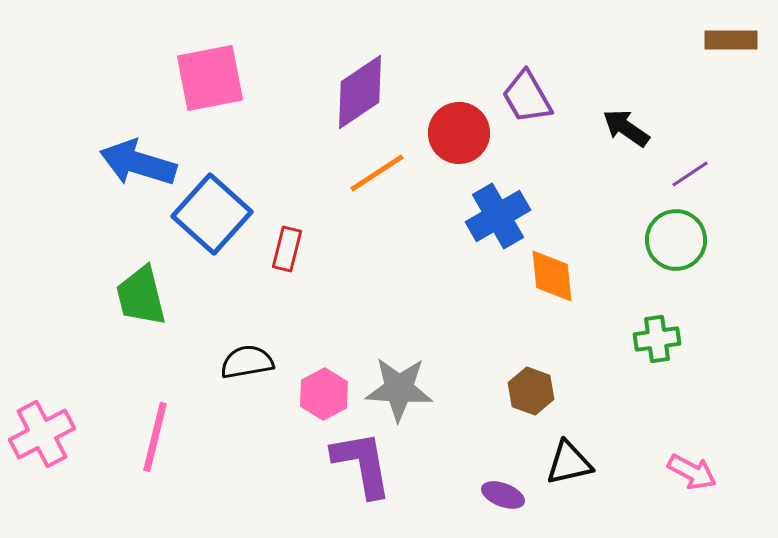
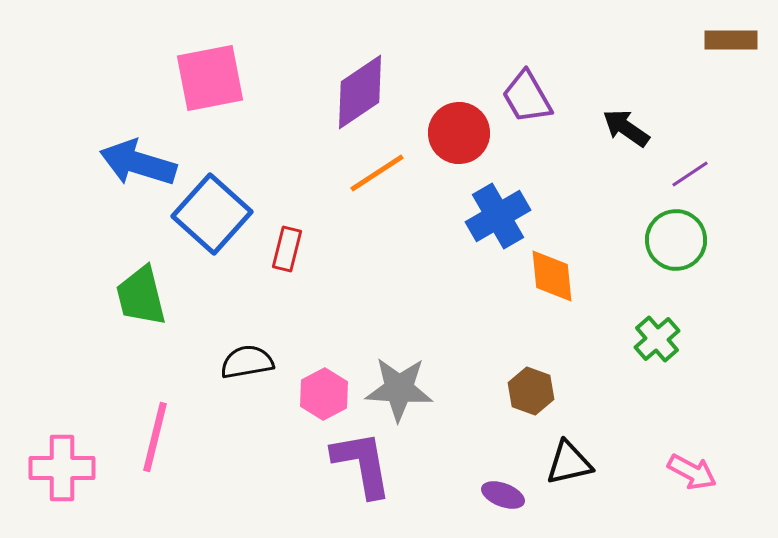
green cross: rotated 33 degrees counterclockwise
pink cross: moved 20 px right, 34 px down; rotated 28 degrees clockwise
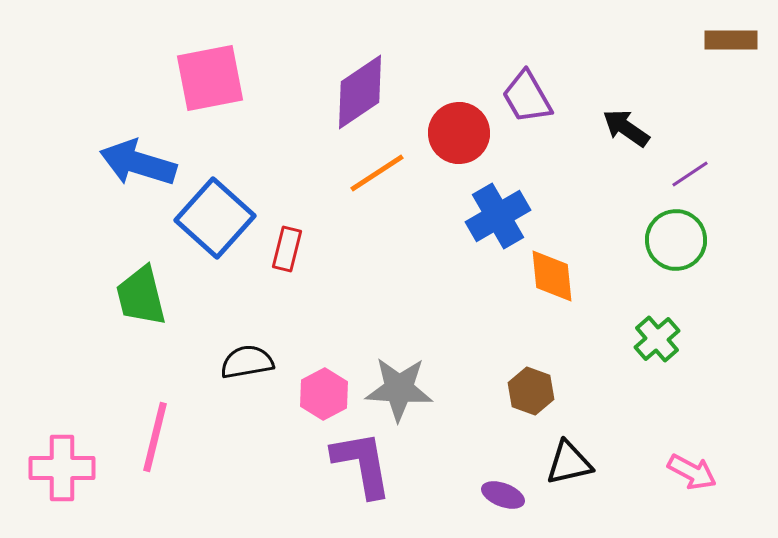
blue square: moved 3 px right, 4 px down
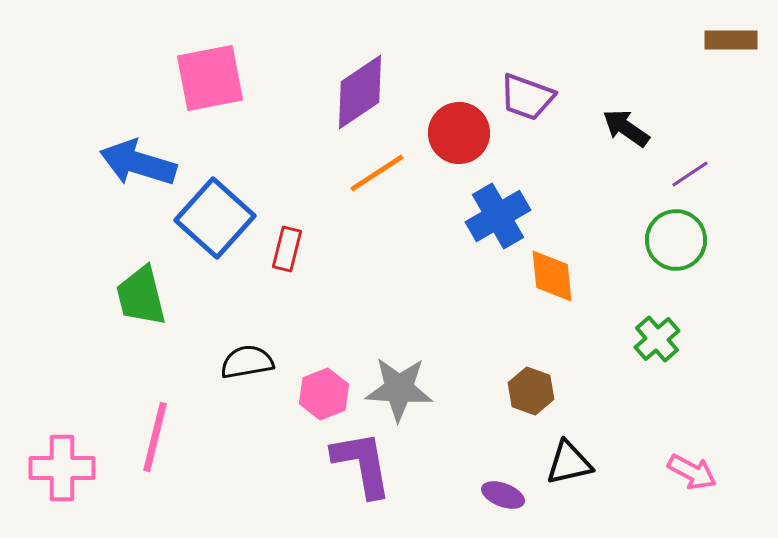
purple trapezoid: rotated 40 degrees counterclockwise
pink hexagon: rotated 6 degrees clockwise
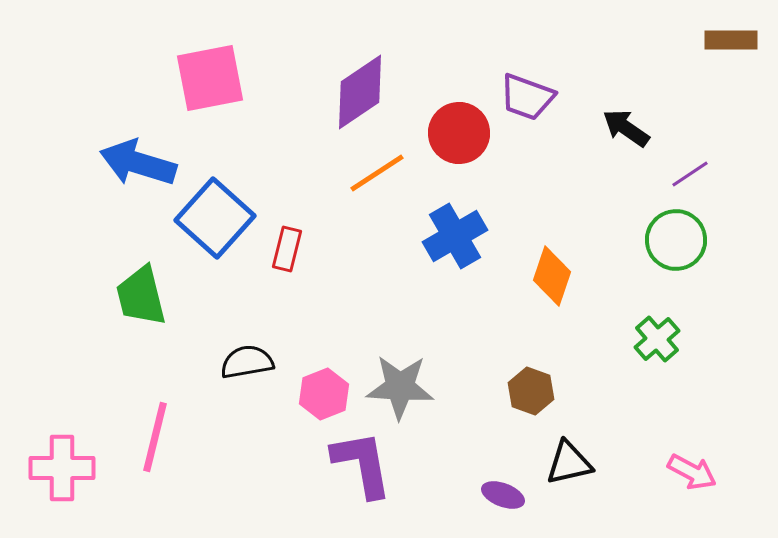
blue cross: moved 43 px left, 20 px down
orange diamond: rotated 24 degrees clockwise
gray star: moved 1 px right, 2 px up
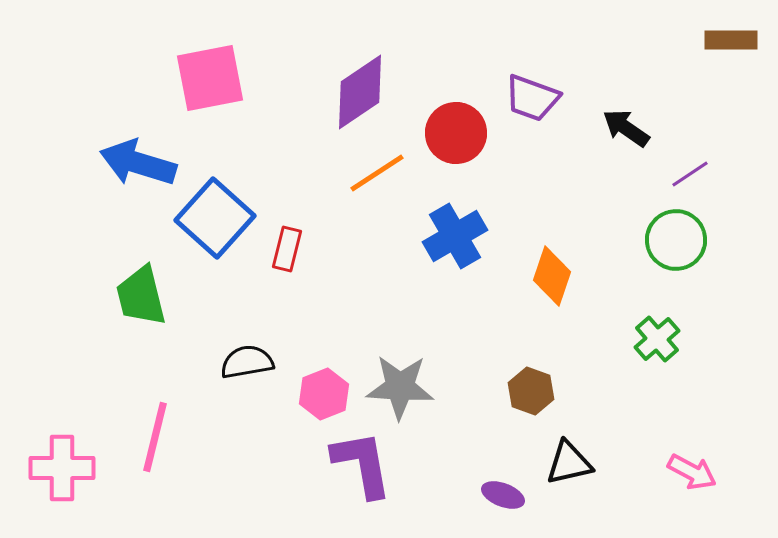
purple trapezoid: moved 5 px right, 1 px down
red circle: moved 3 px left
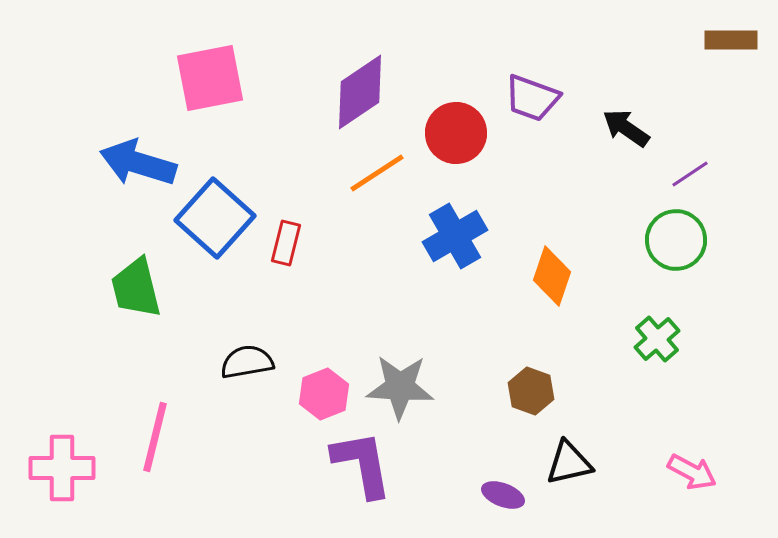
red rectangle: moved 1 px left, 6 px up
green trapezoid: moved 5 px left, 8 px up
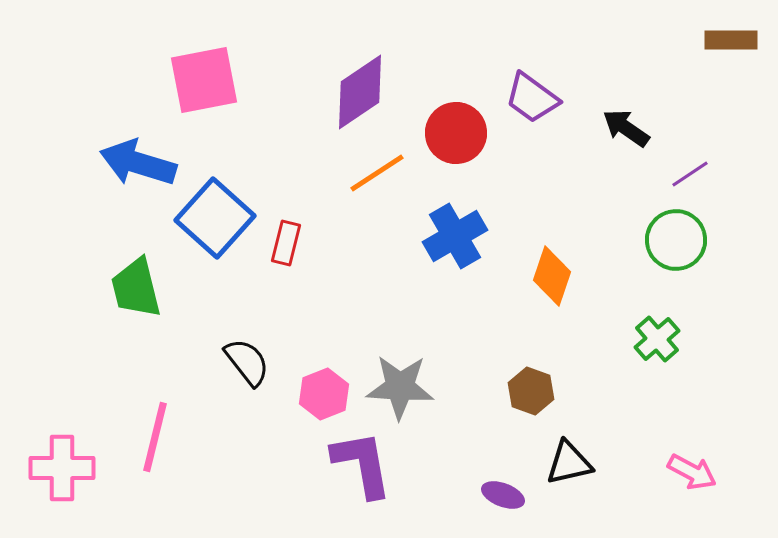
pink square: moved 6 px left, 2 px down
purple trapezoid: rotated 16 degrees clockwise
black semicircle: rotated 62 degrees clockwise
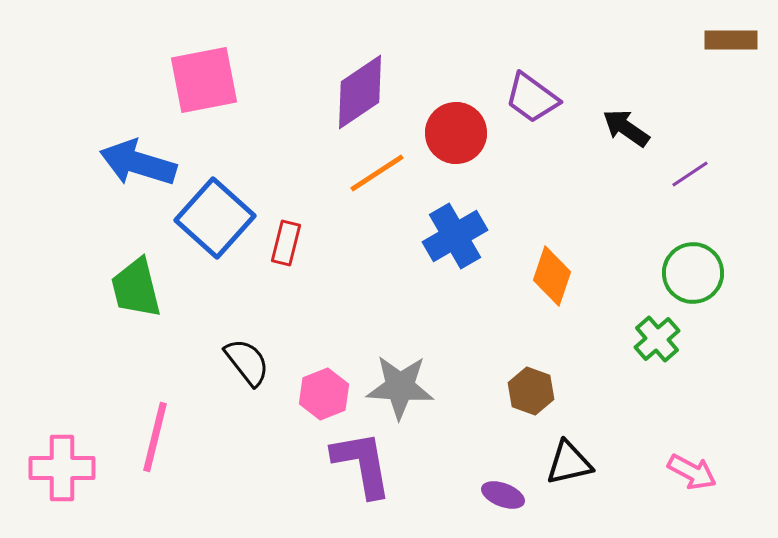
green circle: moved 17 px right, 33 px down
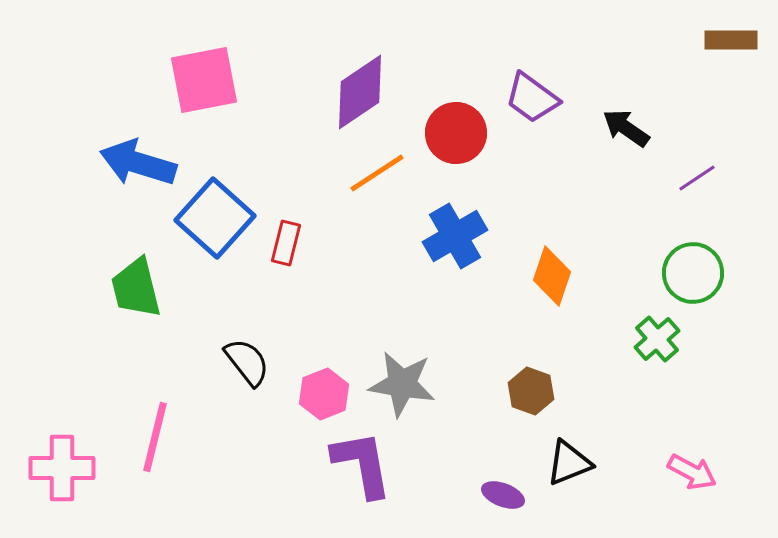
purple line: moved 7 px right, 4 px down
gray star: moved 2 px right, 3 px up; rotated 6 degrees clockwise
black triangle: rotated 9 degrees counterclockwise
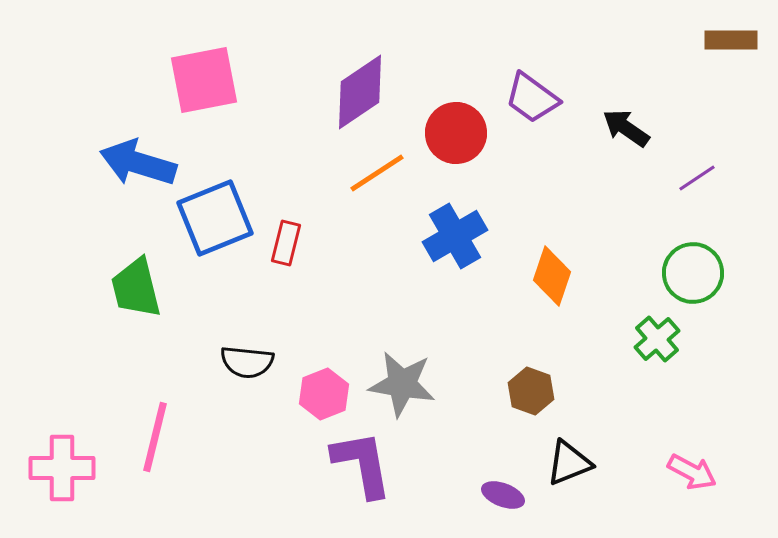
blue square: rotated 26 degrees clockwise
black semicircle: rotated 134 degrees clockwise
